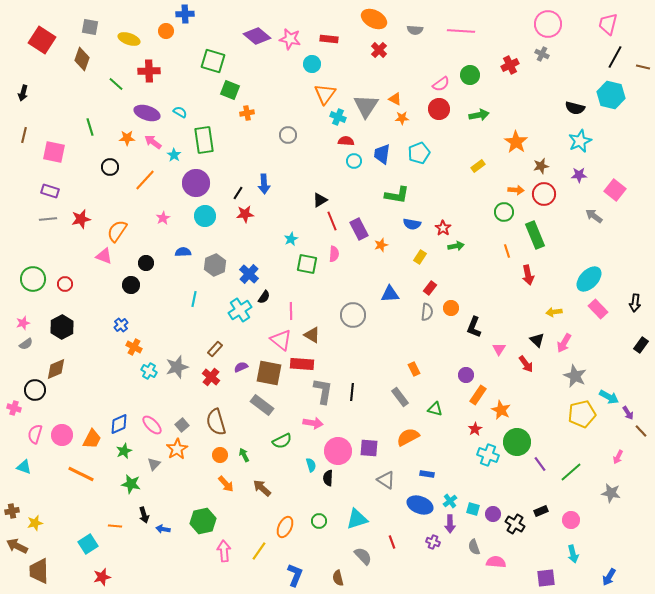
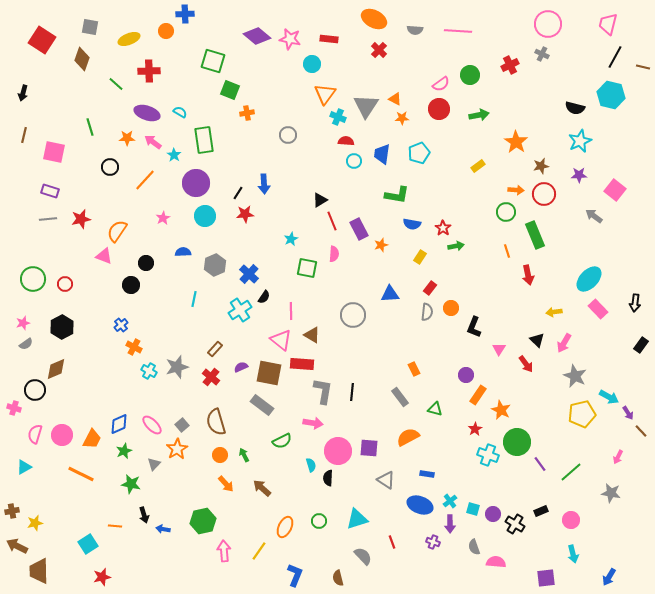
pink line at (461, 31): moved 3 px left
yellow ellipse at (129, 39): rotated 40 degrees counterclockwise
green circle at (504, 212): moved 2 px right
green square at (307, 264): moved 4 px down
cyan triangle at (24, 467): rotated 49 degrees counterclockwise
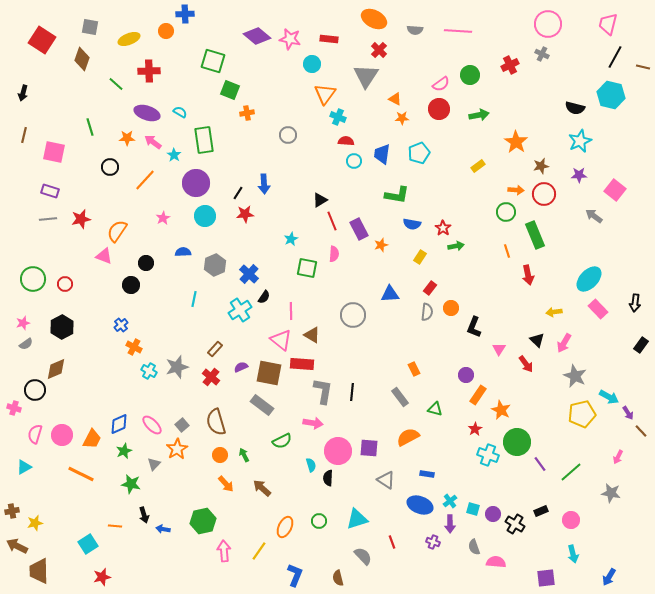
gray triangle at (366, 106): moved 30 px up
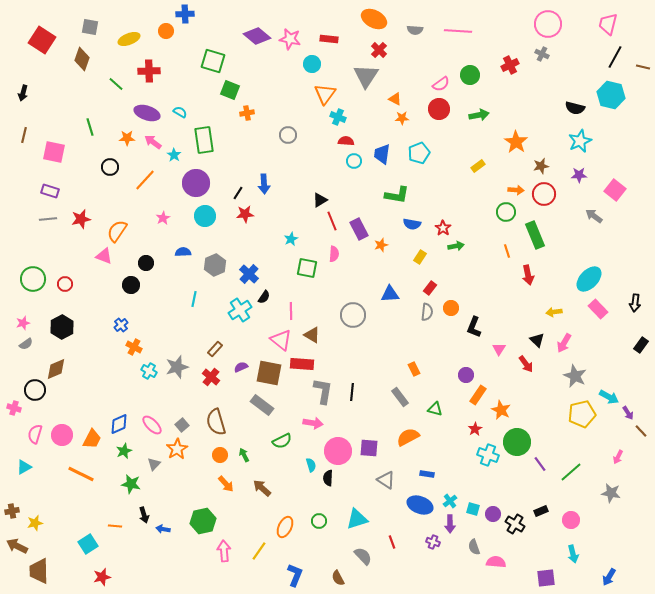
brown semicircle at (338, 578): rotated 14 degrees counterclockwise
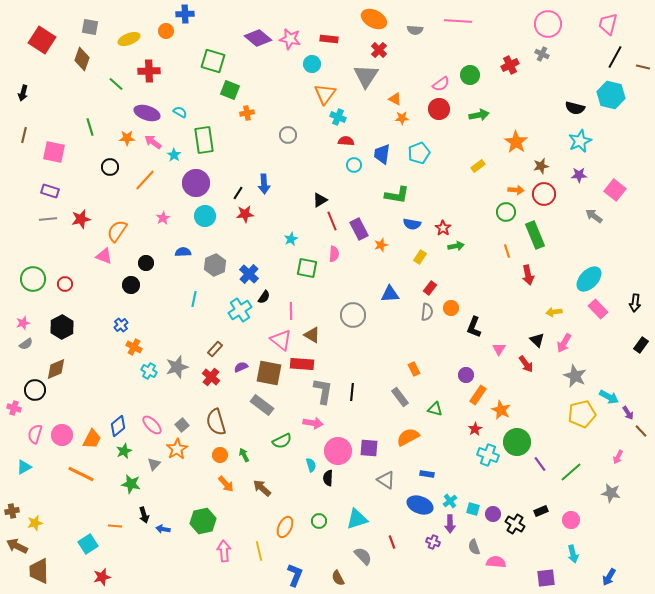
pink line at (458, 31): moved 10 px up
purple diamond at (257, 36): moved 1 px right, 2 px down
cyan circle at (354, 161): moved 4 px down
blue diamond at (119, 424): moved 1 px left, 2 px down; rotated 15 degrees counterclockwise
yellow line at (259, 551): rotated 48 degrees counterclockwise
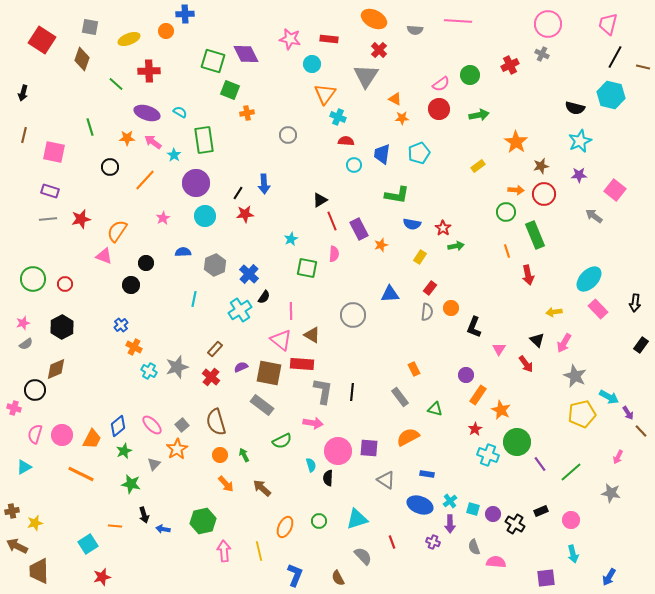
purple diamond at (258, 38): moved 12 px left, 16 px down; rotated 24 degrees clockwise
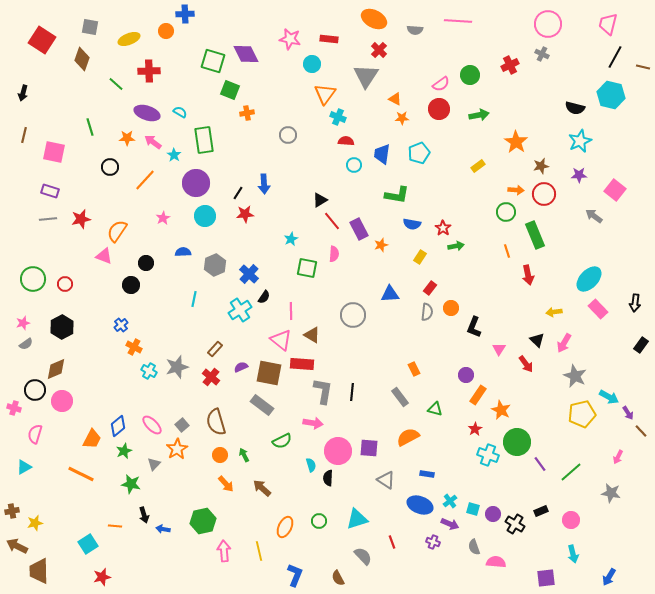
red line at (332, 221): rotated 18 degrees counterclockwise
pink circle at (62, 435): moved 34 px up
purple arrow at (450, 524): rotated 66 degrees counterclockwise
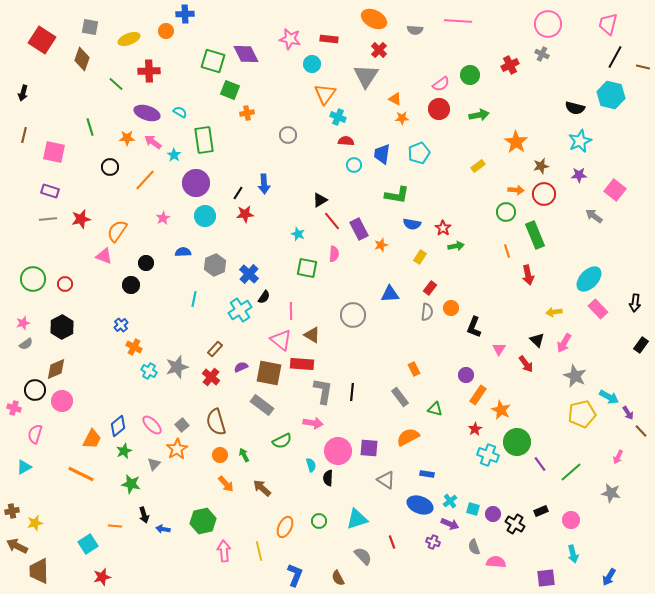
cyan star at (291, 239): moved 7 px right, 5 px up; rotated 24 degrees counterclockwise
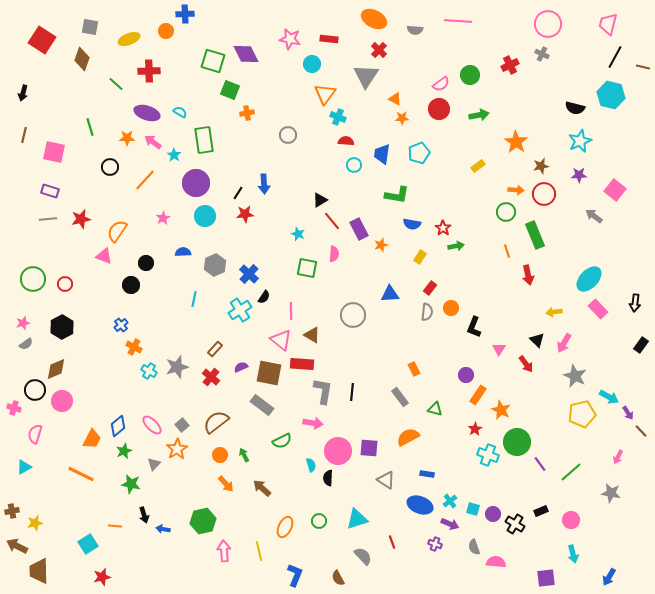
brown semicircle at (216, 422): rotated 68 degrees clockwise
purple cross at (433, 542): moved 2 px right, 2 px down
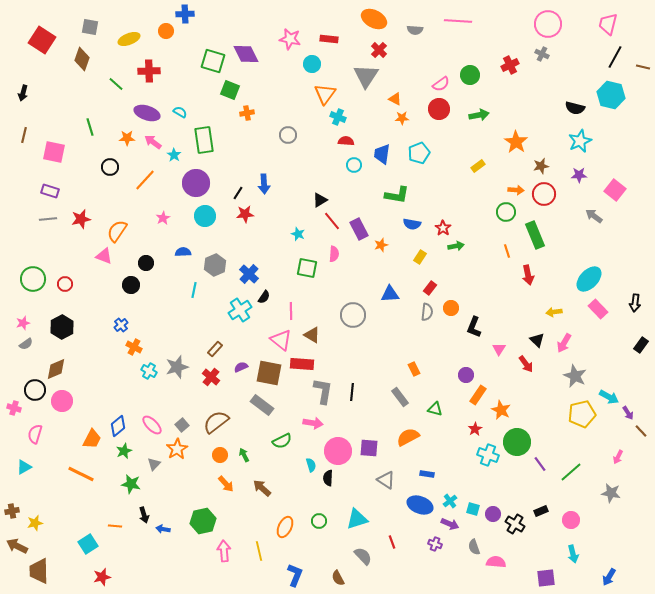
cyan line at (194, 299): moved 9 px up
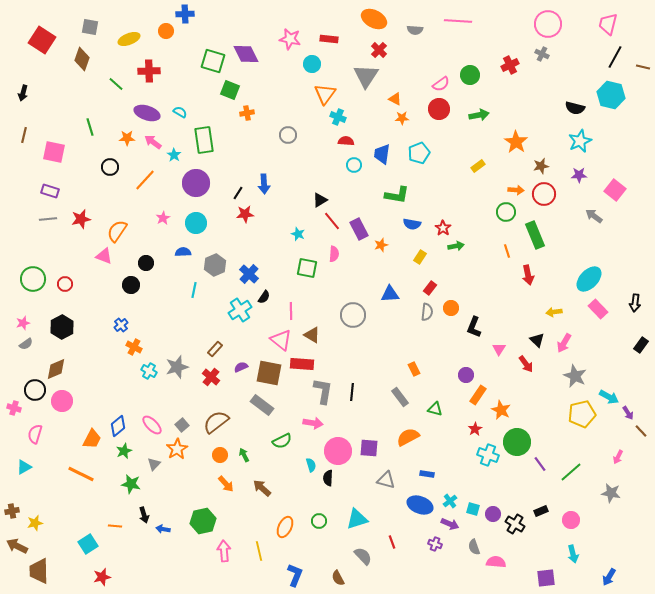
cyan circle at (205, 216): moved 9 px left, 7 px down
gray triangle at (386, 480): rotated 18 degrees counterclockwise
